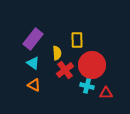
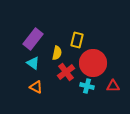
yellow rectangle: rotated 14 degrees clockwise
yellow semicircle: rotated 16 degrees clockwise
red circle: moved 1 px right, 2 px up
red cross: moved 1 px right, 2 px down
orange triangle: moved 2 px right, 2 px down
red triangle: moved 7 px right, 7 px up
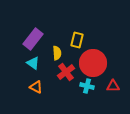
yellow semicircle: rotated 16 degrees counterclockwise
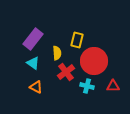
red circle: moved 1 px right, 2 px up
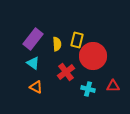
yellow semicircle: moved 9 px up
red circle: moved 1 px left, 5 px up
cyan cross: moved 1 px right, 3 px down
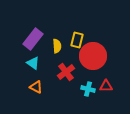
yellow semicircle: moved 2 px down
red triangle: moved 7 px left
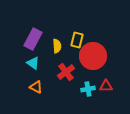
purple rectangle: rotated 10 degrees counterclockwise
cyan cross: rotated 24 degrees counterclockwise
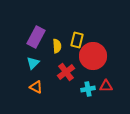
purple rectangle: moved 3 px right, 2 px up
cyan triangle: rotated 40 degrees clockwise
